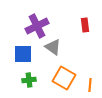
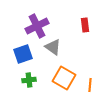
blue square: rotated 18 degrees counterclockwise
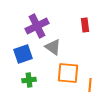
orange square: moved 4 px right, 5 px up; rotated 25 degrees counterclockwise
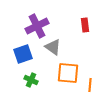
green cross: moved 2 px right; rotated 32 degrees clockwise
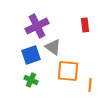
blue square: moved 8 px right, 1 px down
orange square: moved 2 px up
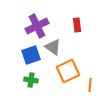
red rectangle: moved 8 px left
orange square: rotated 30 degrees counterclockwise
green cross: rotated 16 degrees counterclockwise
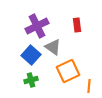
blue square: rotated 30 degrees counterclockwise
green cross: rotated 24 degrees counterclockwise
orange line: moved 1 px left, 1 px down
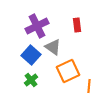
green cross: rotated 24 degrees counterclockwise
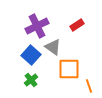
red rectangle: rotated 64 degrees clockwise
orange square: moved 1 px right, 2 px up; rotated 25 degrees clockwise
orange line: rotated 24 degrees counterclockwise
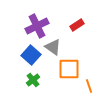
green cross: moved 2 px right
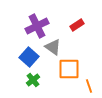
blue square: moved 2 px left, 2 px down
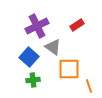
green cross: rotated 32 degrees clockwise
